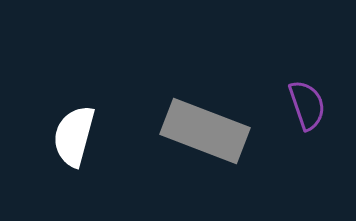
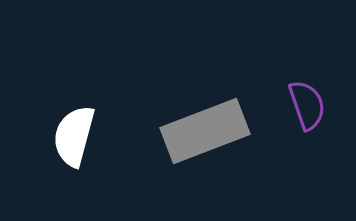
gray rectangle: rotated 42 degrees counterclockwise
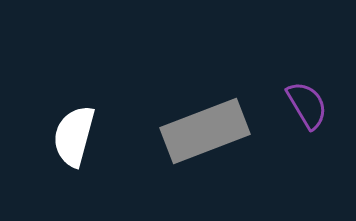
purple semicircle: rotated 12 degrees counterclockwise
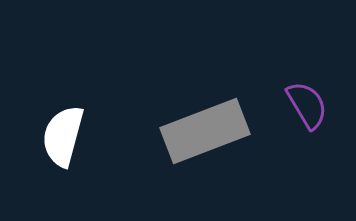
white semicircle: moved 11 px left
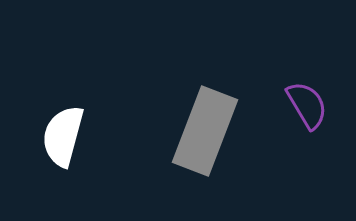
gray rectangle: rotated 48 degrees counterclockwise
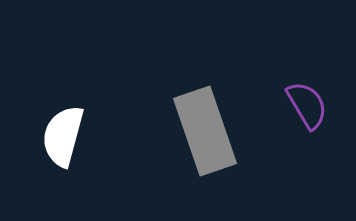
gray rectangle: rotated 40 degrees counterclockwise
